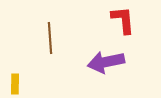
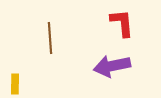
red L-shape: moved 1 px left, 3 px down
purple arrow: moved 6 px right, 4 px down
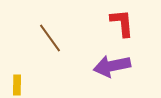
brown line: rotated 32 degrees counterclockwise
yellow rectangle: moved 2 px right, 1 px down
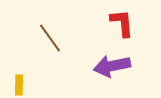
yellow rectangle: moved 2 px right
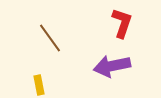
red L-shape: rotated 24 degrees clockwise
yellow rectangle: moved 20 px right; rotated 12 degrees counterclockwise
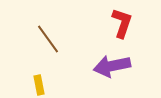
brown line: moved 2 px left, 1 px down
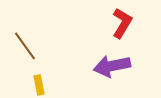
red L-shape: rotated 12 degrees clockwise
brown line: moved 23 px left, 7 px down
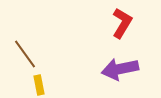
brown line: moved 8 px down
purple arrow: moved 8 px right, 3 px down
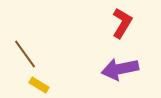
yellow rectangle: rotated 48 degrees counterclockwise
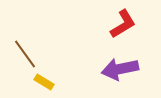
red L-shape: moved 1 px right, 1 px down; rotated 28 degrees clockwise
yellow rectangle: moved 5 px right, 3 px up
